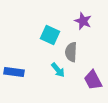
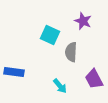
cyan arrow: moved 2 px right, 16 px down
purple trapezoid: moved 1 px right, 1 px up
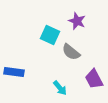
purple star: moved 6 px left
gray semicircle: rotated 54 degrees counterclockwise
cyan arrow: moved 2 px down
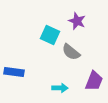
purple trapezoid: moved 2 px down; rotated 130 degrees counterclockwise
cyan arrow: rotated 49 degrees counterclockwise
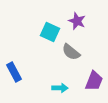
cyan square: moved 3 px up
blue rectangle: rotated 54 degrees clockwise
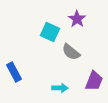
purple star: moved 2 px up; rotated 12 degrees clockwise
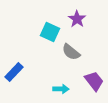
blue rectangle: rotated 72 degrees clockwise
purple trapezoid: rotated 60 degrees counterclockwise
cyan arrow: moved 1 px right, 1 px down
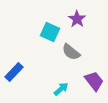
cyan arrow: rotated 42 degrees counterclockwise
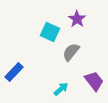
gray semicircle: rotated 90 degrees clockwise
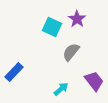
cyan square: moved 2 px right, 5 px up
